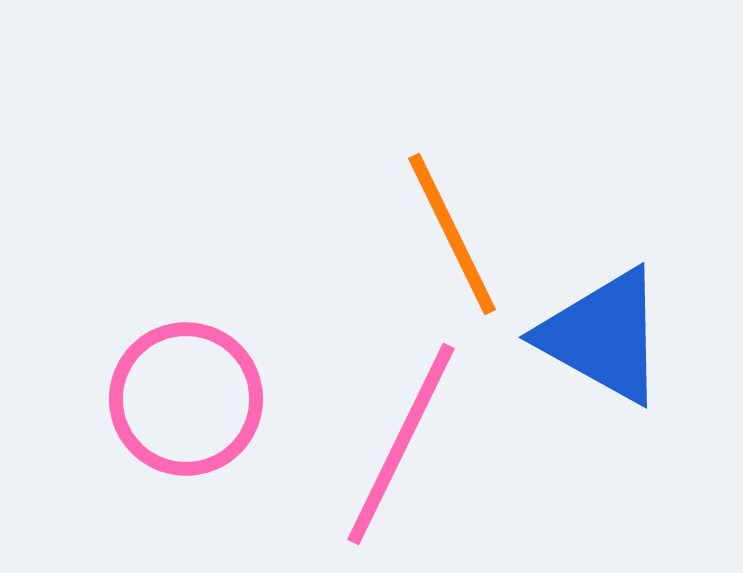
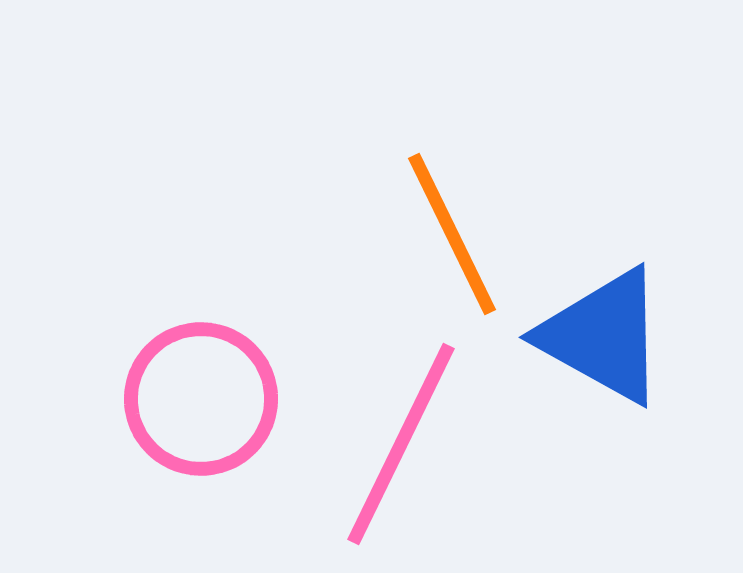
pink circle: moved 15 px right
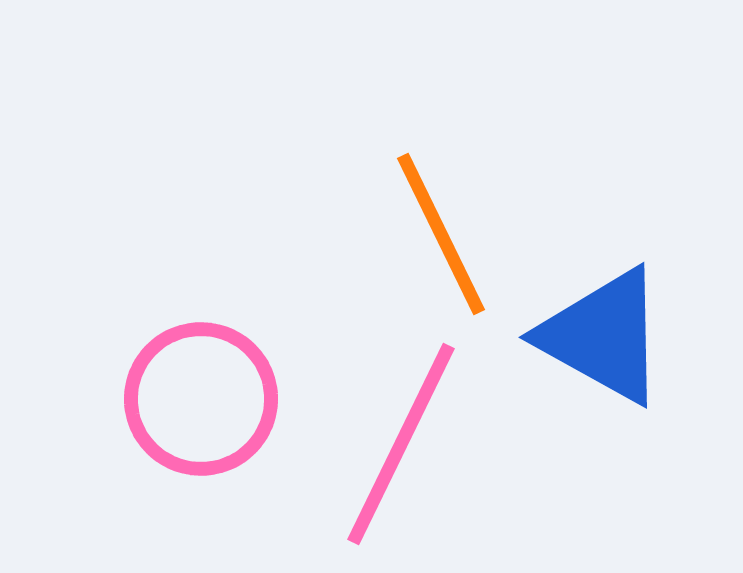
orange line: moved 11 px left
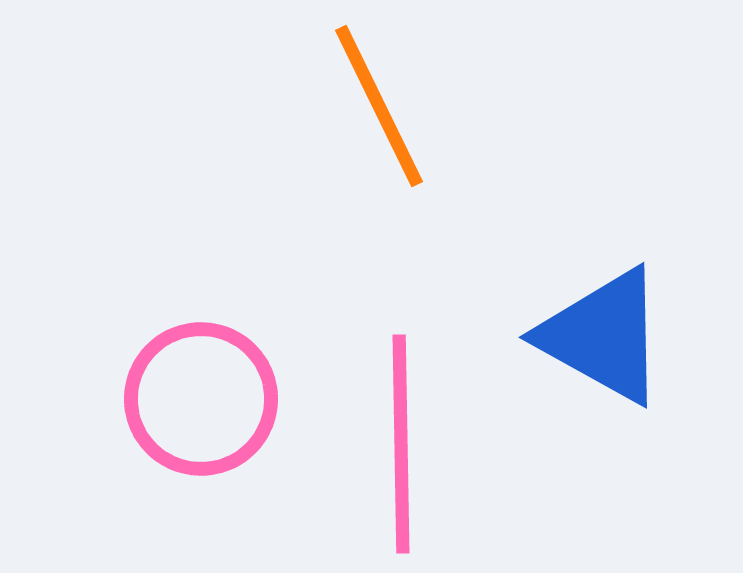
orange line: moved 62 px left, 128 px up
pink line: rotated 27 degrees counterclockwise
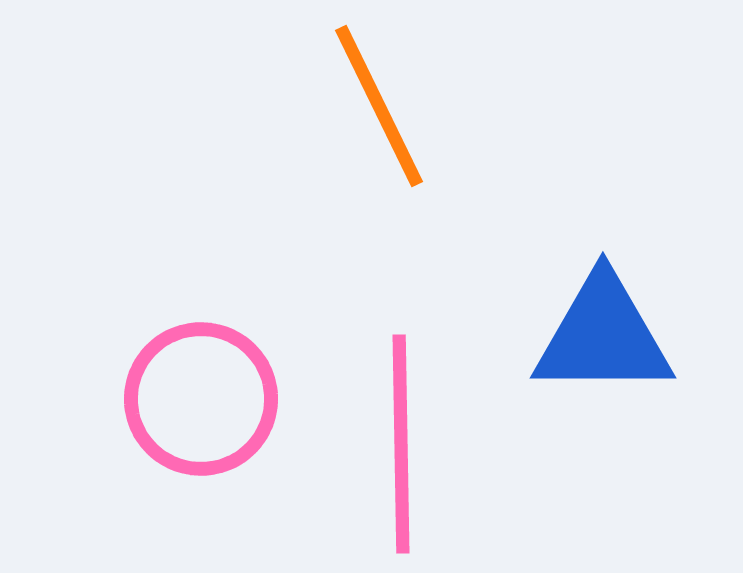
blue triangle: rotated 29 degrees counterclockwise
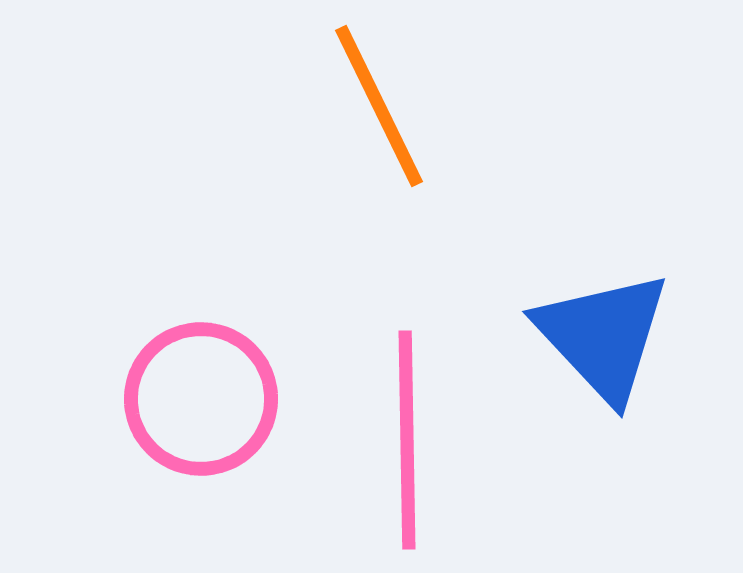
blue triangle: rotated 47 degrees clockwise
pink line: moved 6 px right, 4 px up
